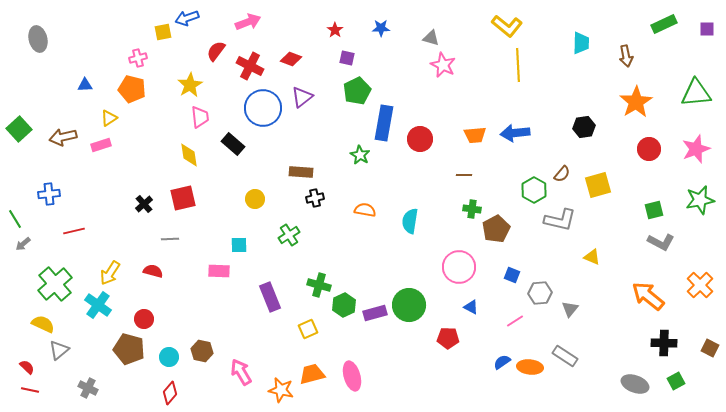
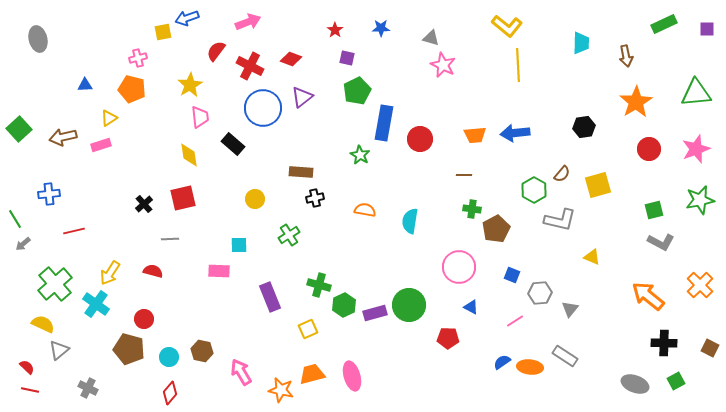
cyan cross at (98, 305): moved 2 px left, 1 px up
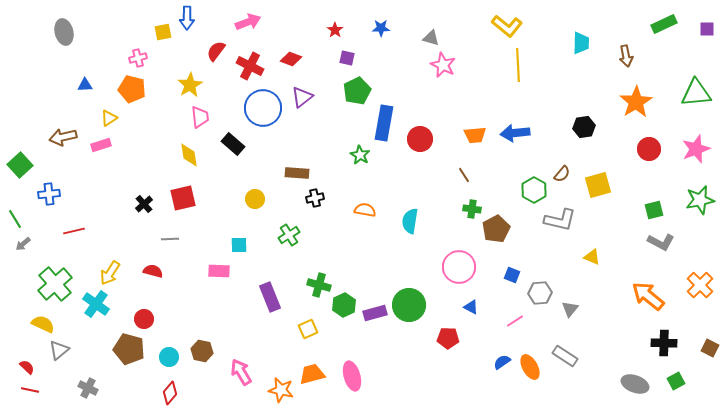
blue arrow at (187, 18): rotated 70 degrees counterclockwise
gray ellipse at (38, 39): moved 26 px right, 7 px up
green square at (19, 129): moved 1 px right, 36 px down
brown rectangle at (301, 172): moved 4 px left, 1 px down
brown line at (464, 175): rotated 56 degrees clockwise
orange ellipse at (530, 367): rotated 55 degrees clockwise
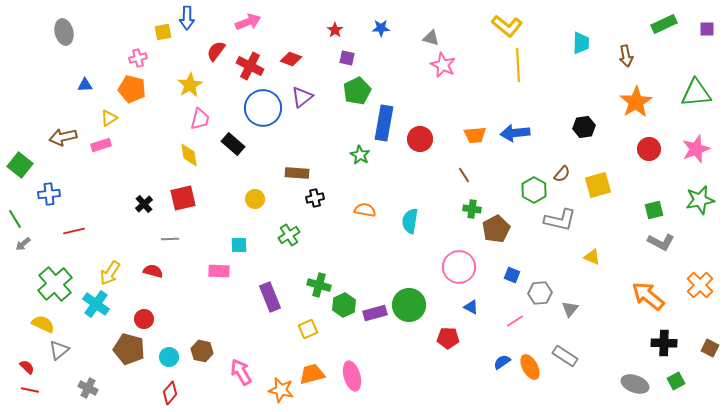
pink trapezoid at (200, 117): moved 2 px down; rotated 20 degrees clockwise
green square at (20, 165): rotated 10 degrees counterclockwise
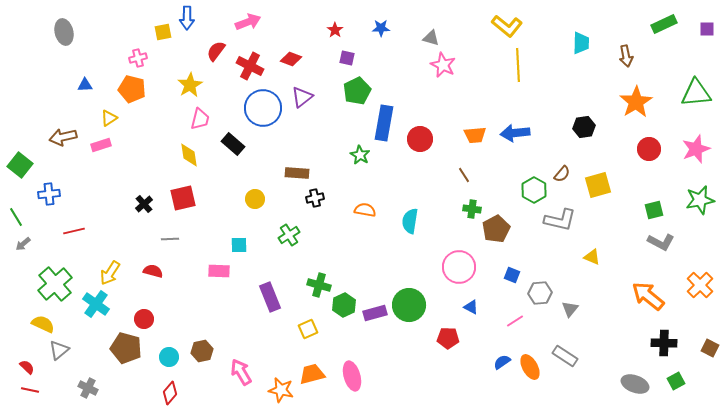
green line at (15, 219): moved 1 px right, 2 px up
brown pentagon at (129, 349): moved 3 px left, 1 px up
brown hexagon at (202, 351): rotated 25 degrees counterclockwise
